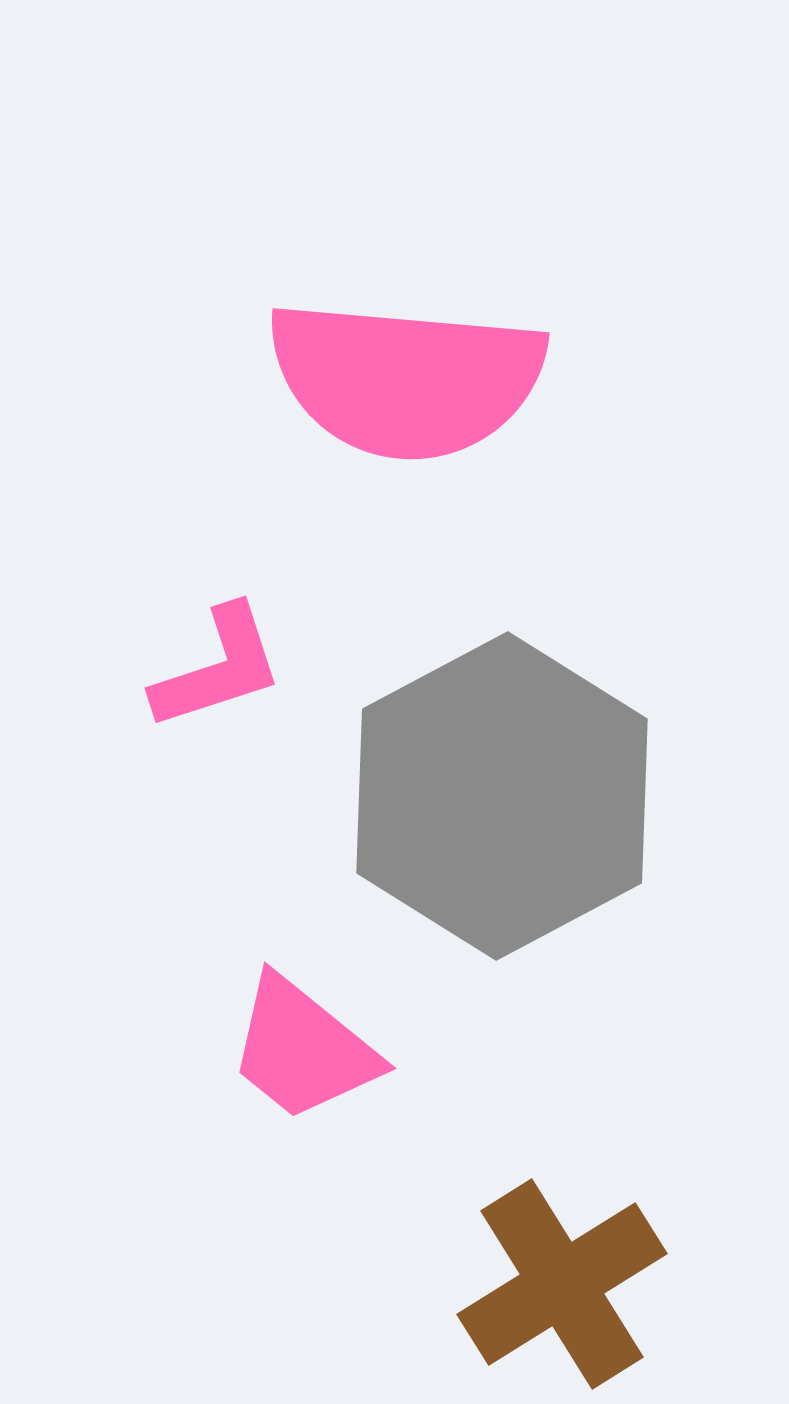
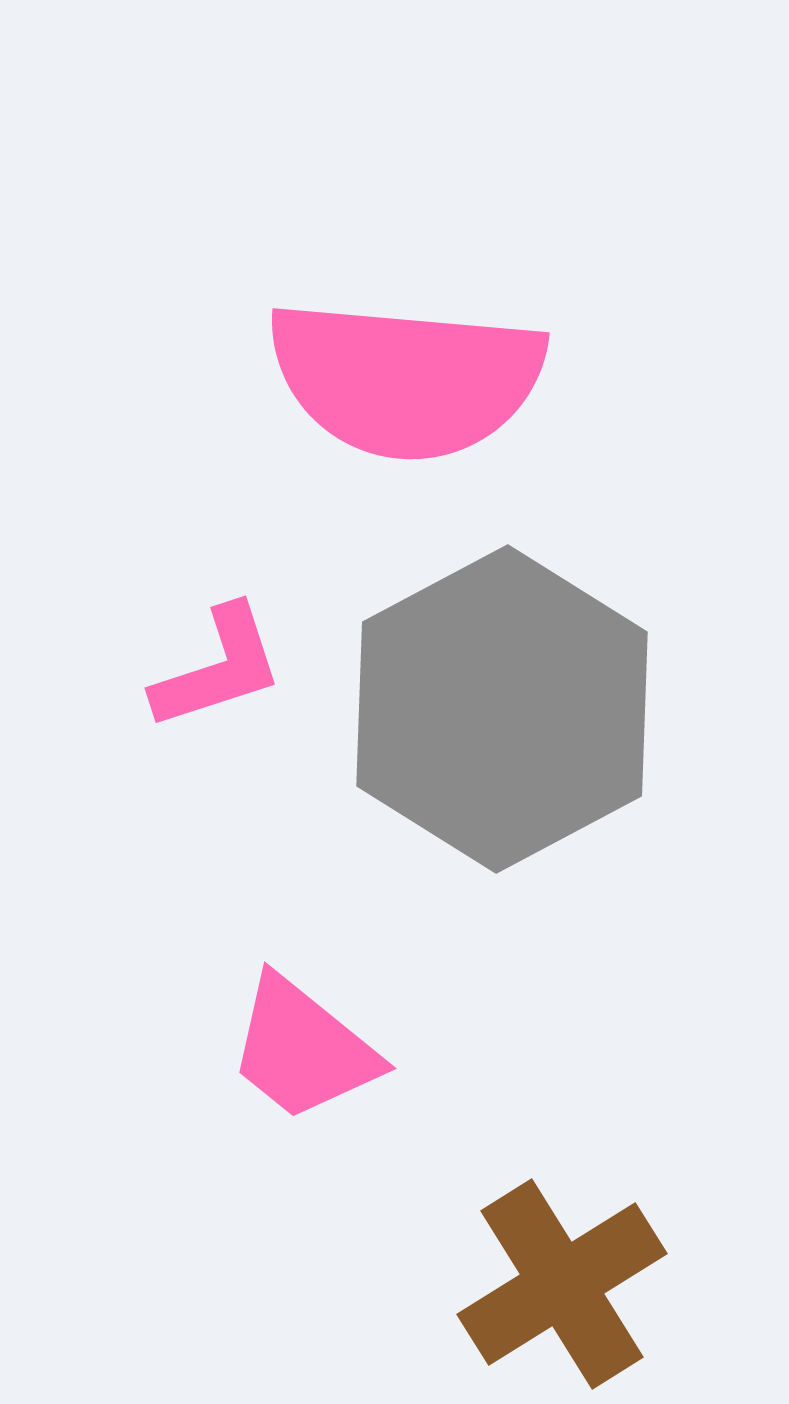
gray hexagon: moved 87 px up
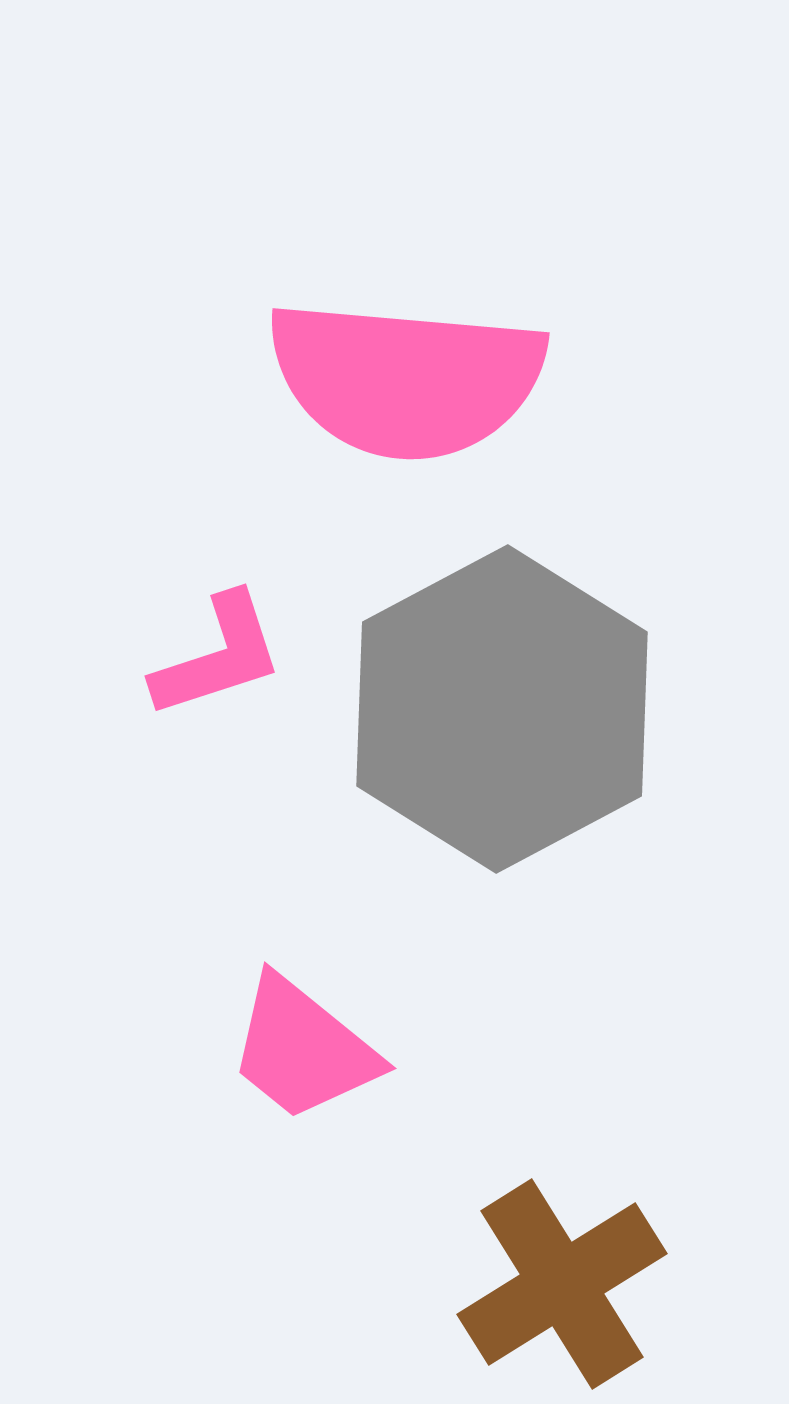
pink L-shape: moved 12 px up
